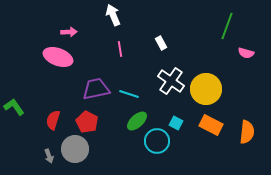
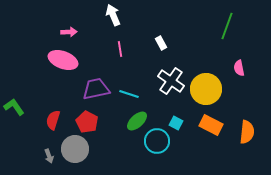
pink semicircle: moved 7 px left, 15 px down; rotated 63 degrees clockwise
pink ellipse: moved 5 px right, 3 px down
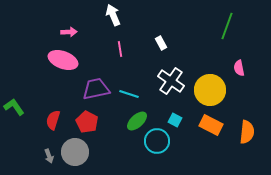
yellow circle: moved 4 px right, 1 px down
cyan square: moved 1 px left, 3 px up
gray circle: moved 3 px down
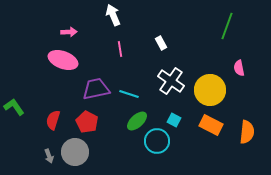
cyan square: moved 1 px left
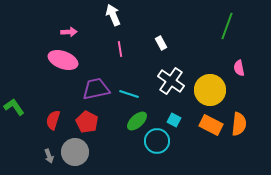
orange semicircle: moved 8 px left, 8 px up
